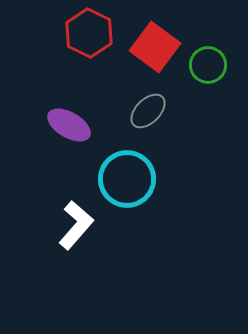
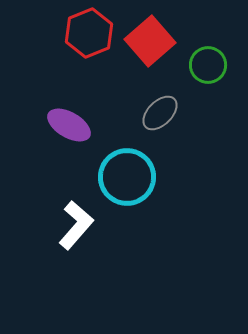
red hexagon: rotated 12 degrees clockwise
red square: moved 5 px left, 6 px up; rotated 12 degrees clockwise
gray ellipse: moved 12 px right, 2 px down
cyan circle: moved 2 px up
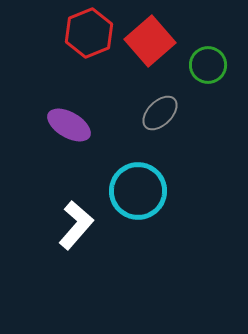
cyan circle: moved 11 px right, 14 px down
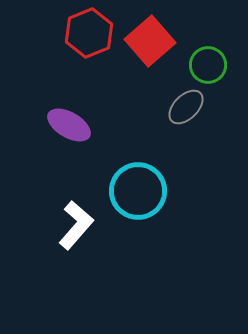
gray ellipse: moved 26 px right, 6 px up
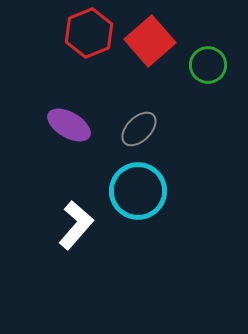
gray ellipse: moved 47 px left, 22 px down
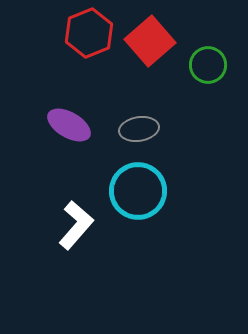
gray ellipse: rotated 36 degrees clockwise
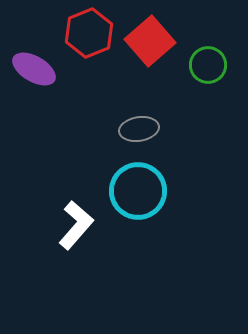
purple ellipse: moved 35 px left, 56 px up
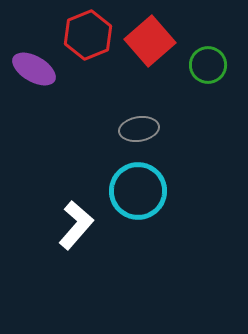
red hexagon: moved 1 px left, 2 px down
